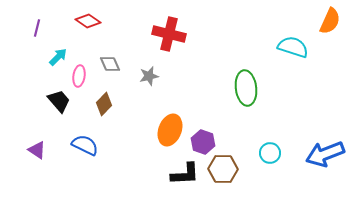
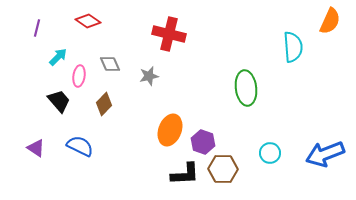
cyan semicircle: rotated 68 degrees clockwise
blue semicircle: moved 5 px left, 1 px down
purple triangle: moved 1 px left, 2 px up
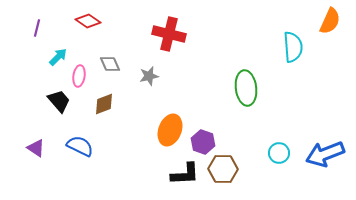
brown diamond: rotated 25 degrees clockwise
cyan circle: moved 9 px right
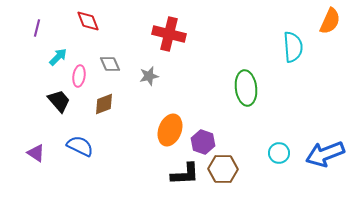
red diamond: rotated 35 degrees clockwise
purple triangle: moved 5 px down
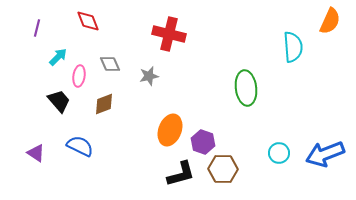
black L-shape: moved 4 px left; rotated 12 degrees counterclockwise
